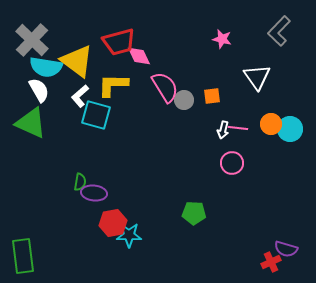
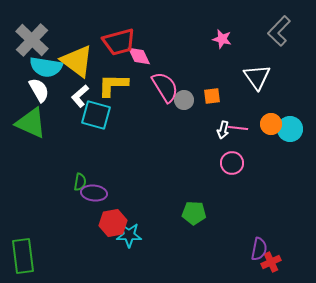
purple semicircle: moved 27 px left; rotated 95 degrees counterclockwise
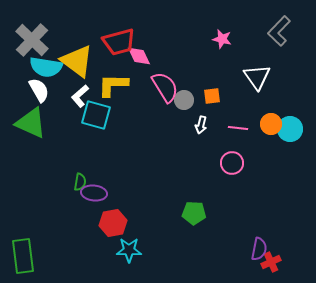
white arrow: moved 22 px left, 5 px up
cyan star: moved 15 px down
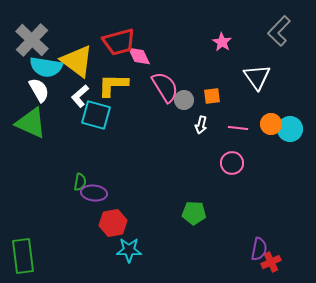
pink star: moved 3 px down; rotated 18 degrees clockwise
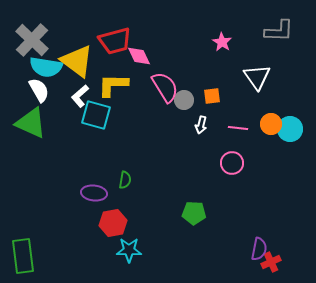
gray L-shape: rotated 132 degrees counterclockwise
red trapezoid: moved 4 px left, 1 px up
green semicircle: moved 45 px right, 2 px up
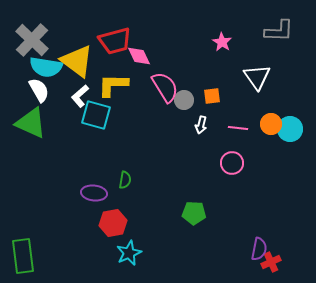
cyan star: moved 3 px down; rotated 25 degrees counterclockwise
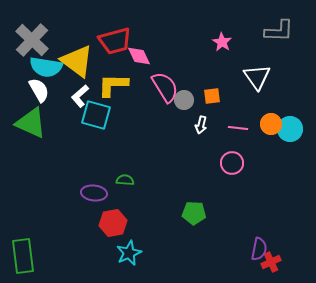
green semicircle: rotated 96 degrees counterclockwise
